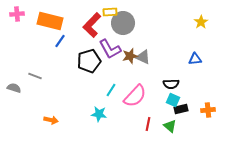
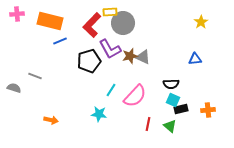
blue line: rotated 32 degrees clockwise
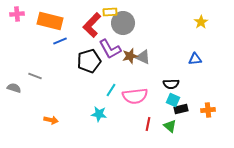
pink semicircle: rotated 40 degrees clockwise
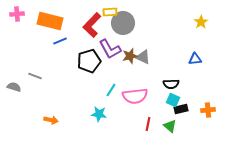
gray semicircle: moved 1 px up
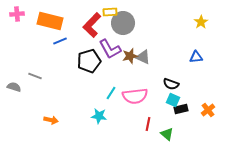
blue triangle: moved 1 px right, 2 px up
black semicircle: rotated 21 degrees clockwise
cyan line: moved 3 px down
orange cross: rotated 32 degrees counterclockwise
cyan star: moved 2 px down
green triangle: moved 3 px left, 8 px down
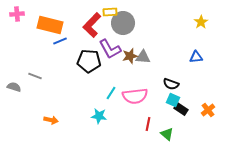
orange rectangle: moved 4 px down
gray triangle: rotated 21 degrees counterclockwise
black pentagon: rotated 20 degrees clockwise
black rectangle: rotated 48 degrees clockwise
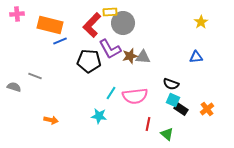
orange cross: moved 1 px left, 1 px up
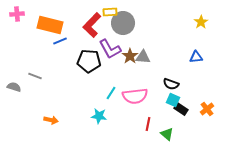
brown star: rotated 21 degrees counterclockwise
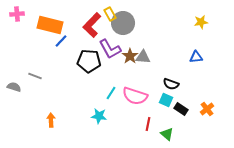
yellow rectangle: moved 2 px down; rotated 64 degrees clockwise
yellow star: rotated 24 degrees clockwise
blue line: moved 1 px right; rotated 24 degrees counterclockwise
pink semicircle: rotated 25 degrees clockwise
cyan square: moved 7 px left
orange arrow: rotated 104 degrees counterclockwise
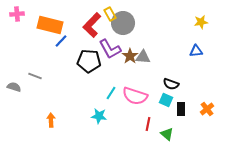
blue triangle: moved 6 px up
black rectangle: rotated 56 degrees clockwise
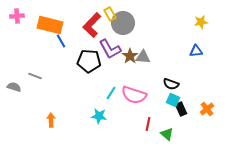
pink cross: moved 2 px down
blue line: rotated 72 degrees counterclockwise
pink semicircle: moved 1 px left, 1 px up
cyan square: moved 7 px right
black rectangle: rotated 24 degrees counterclockwise
